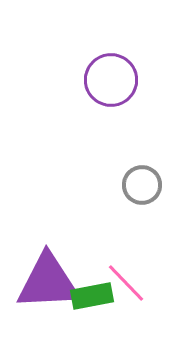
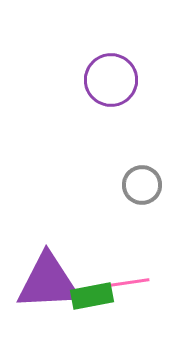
pink line: rotated 54 degrees counterclockwise
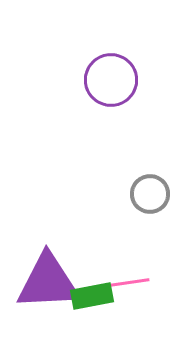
gray circle: moved 8 px right, 9 px down
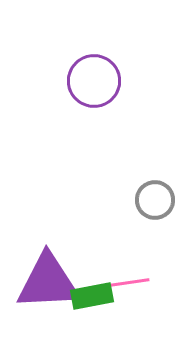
purple circle: moved 17 px left, 1 px down
gray circle: moved 5 px right, 6 px down
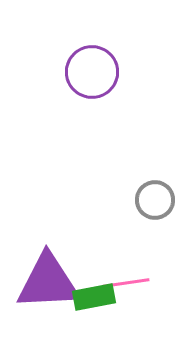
purple circle: moved 2 px left, 9 px up
green rectangle: moved 2 px right, 1 px down
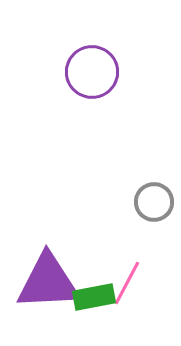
gray circle: moved 1 px left, 2 px down
pink line: moved 1 px right; rotated 54 degrees counterclockwise
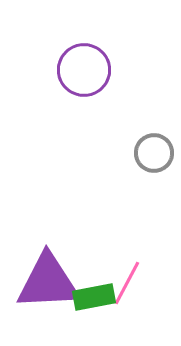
purple circle: moved 8 px left, 2 px up
gray circle: moved 49 px up
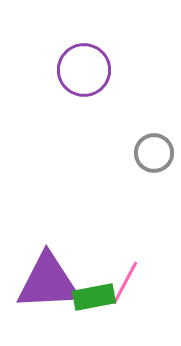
pink line: moved 2 px left
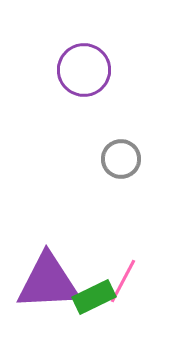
gray circle: moved 33 px left, 6 px down
pink line: moved 2 px left, 2 px up
green rectangle: rotated 15 degrees counterclockwise
